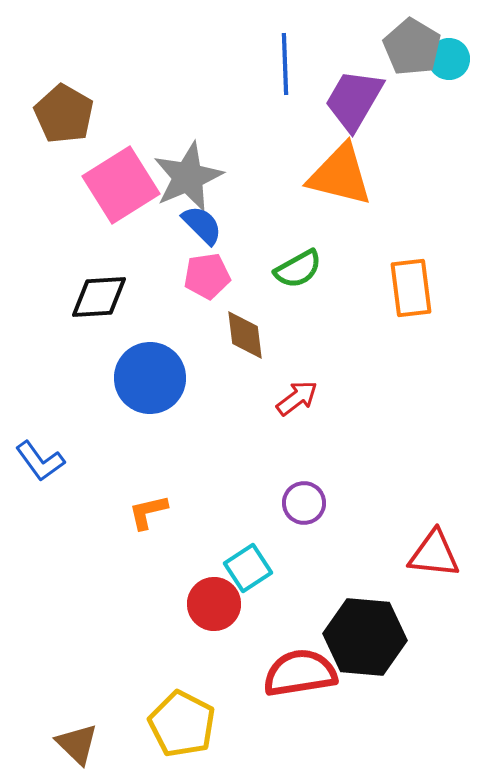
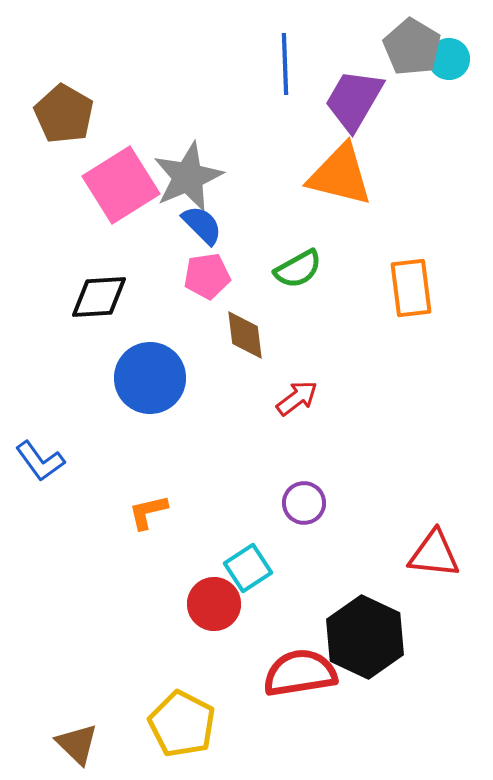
black hexagon: rotated 20 degrees clockwise
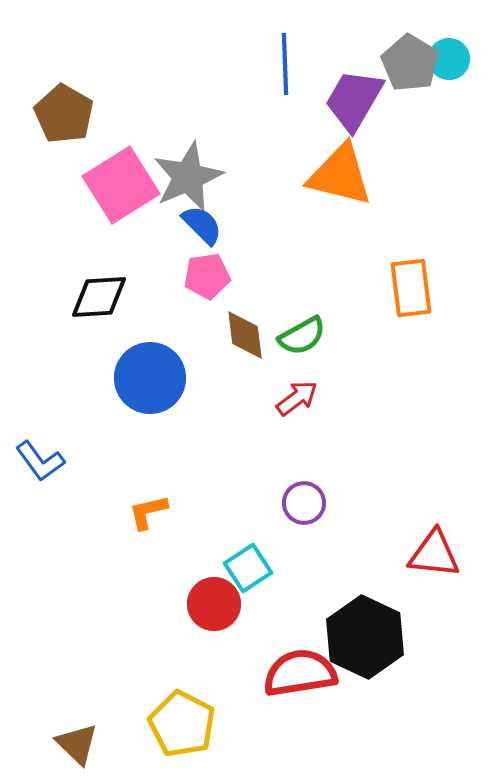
gray pentagon: moved 2 px left, 16 px down
green semicircle: moved 4 px right, 67 px down
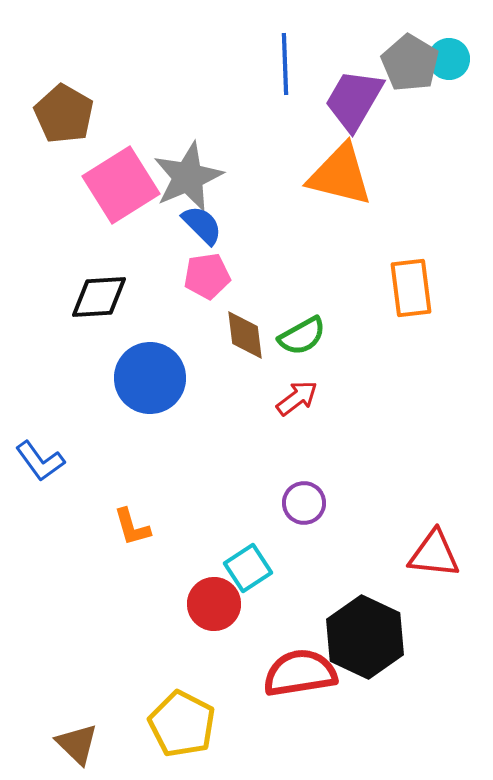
orange L-shape: moved 16 px left, 15 px down; rotated 93 degrees counterclockwise
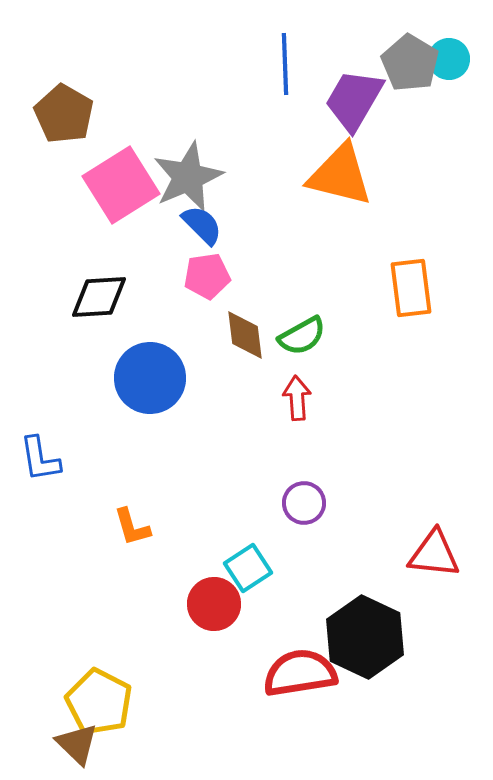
red arrow: rotated 57 degrees counterclockwise
blue L-shape: moved 2 px up; rotated 27 degrees clockwise
yellow pentagon: moved 83 px left, 22 px up
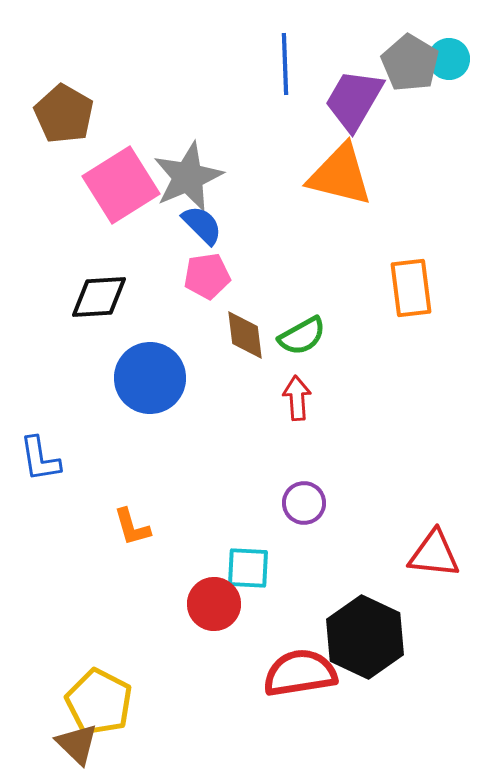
cyan square: rotated 36 degrees clockwise
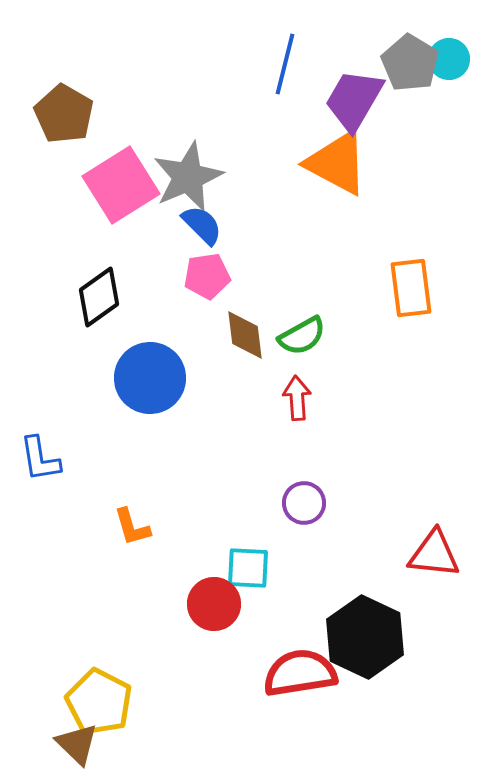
blue line: rotated 16 degrees clockwise
orange triangle: moved 3 px left, 12 px up; rotated 14 degrees clockwise
black diamond: rotated 32 degrees counterclockwise
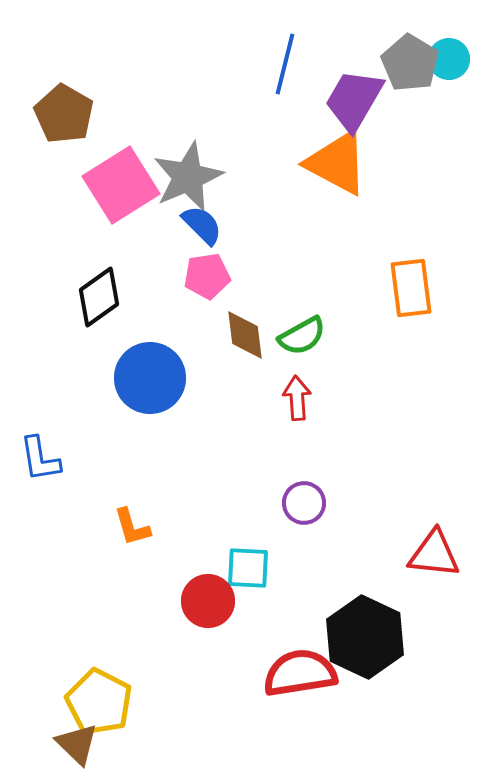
red circle: moved 6 px left, 3 px up
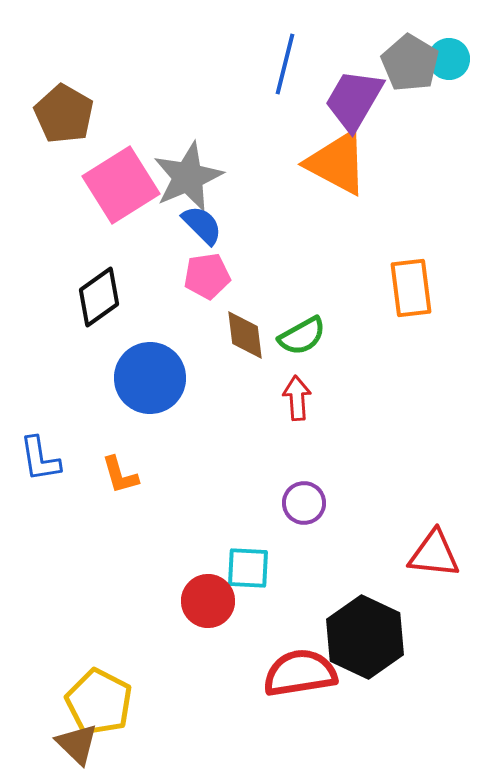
orange L-shape: moved 12 px left, 52 px up
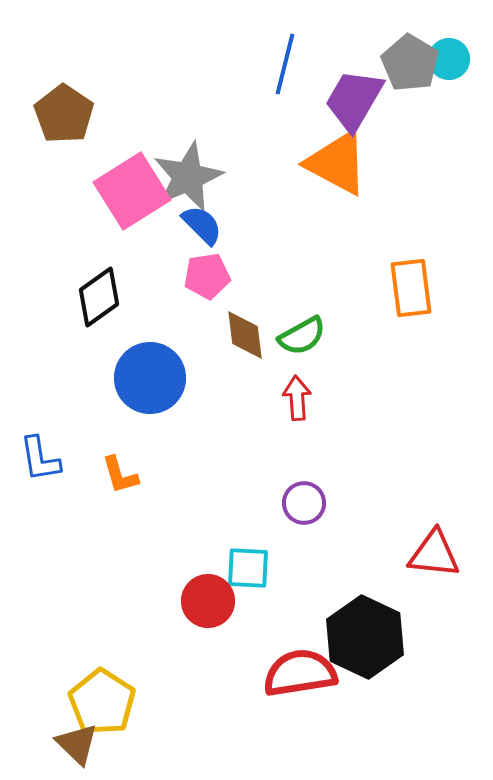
brown pentagon: rotated 4 degrees clockwise
pink square: moved 11 px right, 6 px down
yellow pentagon: moved 3 px right; rotated 6 degrees clockwise
